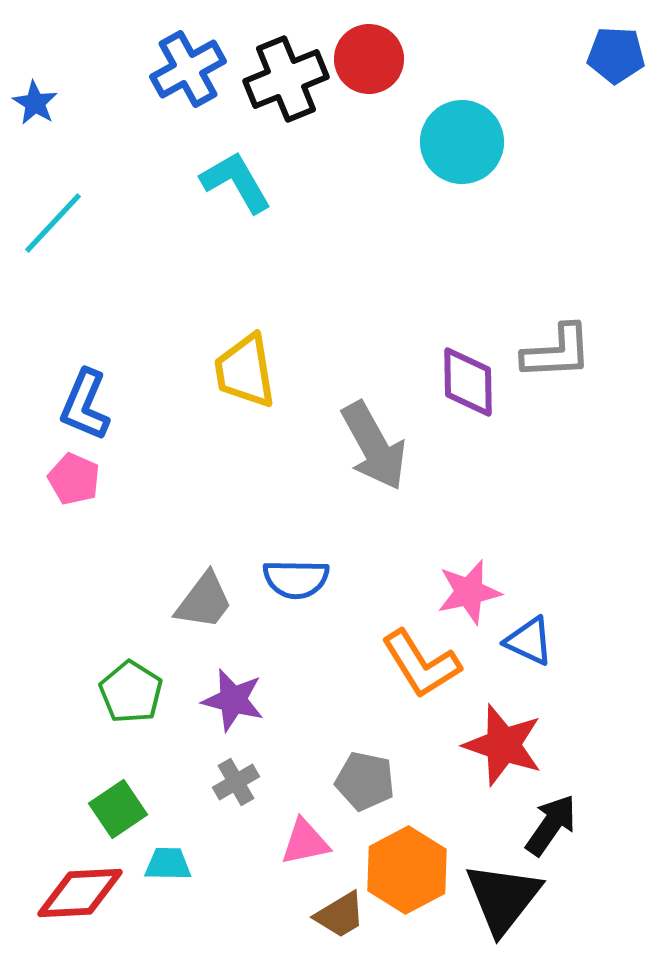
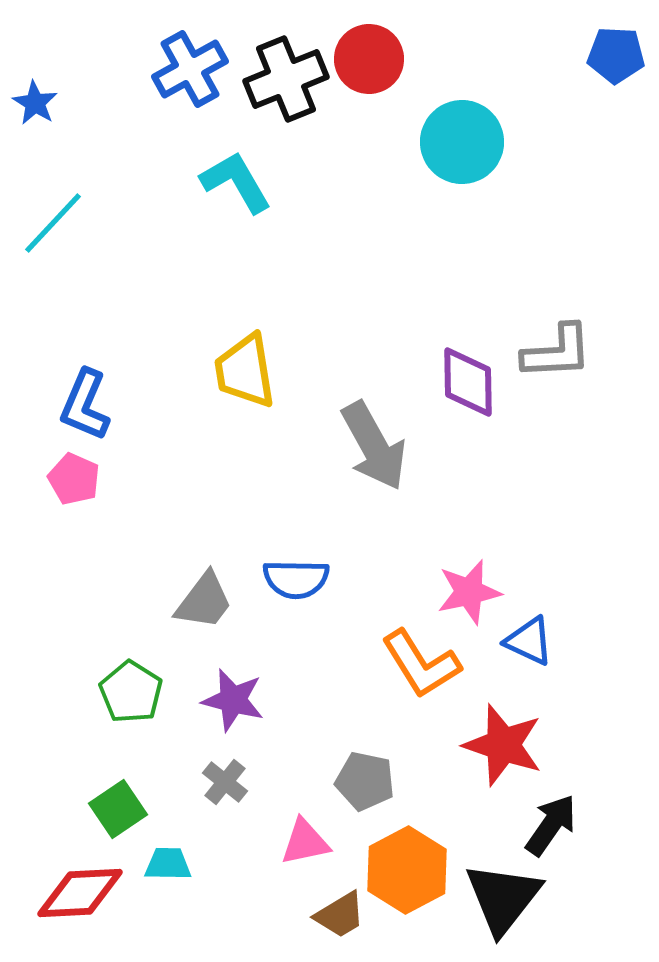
blue cross: moved 2 px right
gray cross: moved 11 px left; rotated 21 degrees counterclockwise
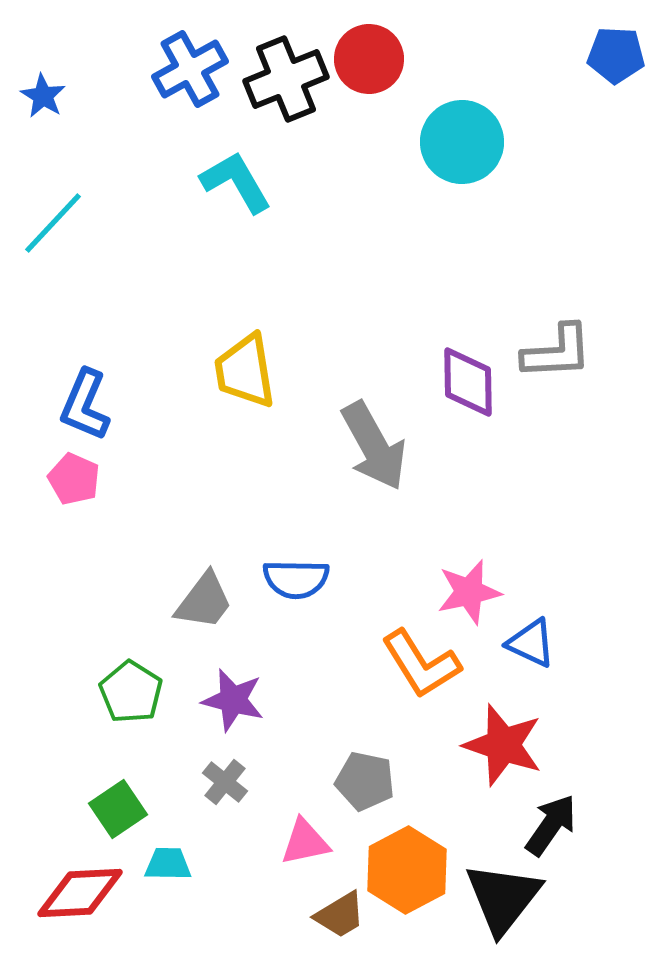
blue star: moved 8 px right, 7 px up
blue triangle: moved 2 px right, 2 px down
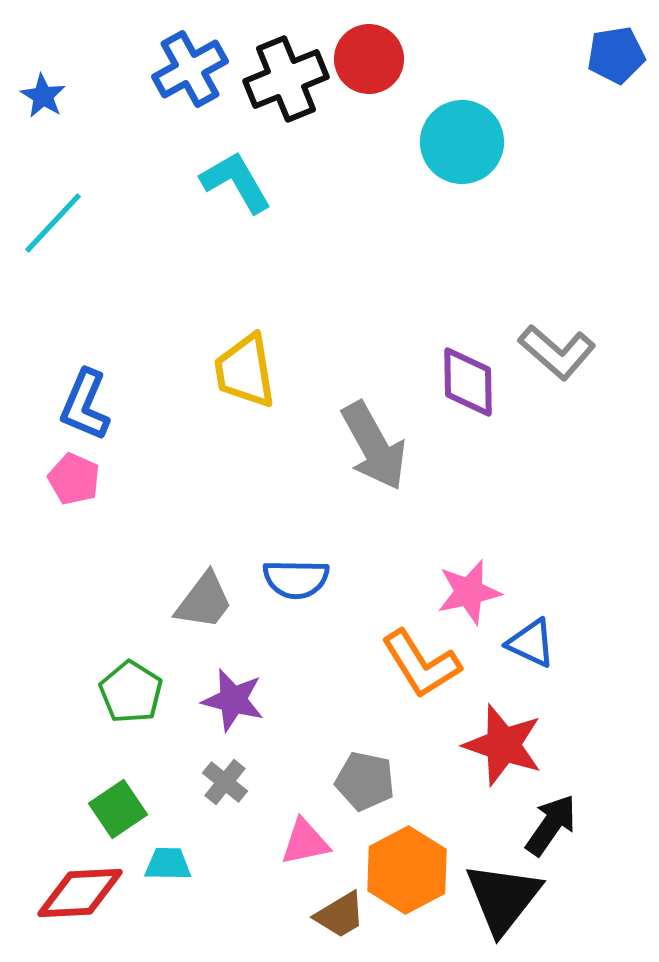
blue pentagon: rotated 12 degrees counterclockwise
gray L-shape: rotated 44 degrees clockwise
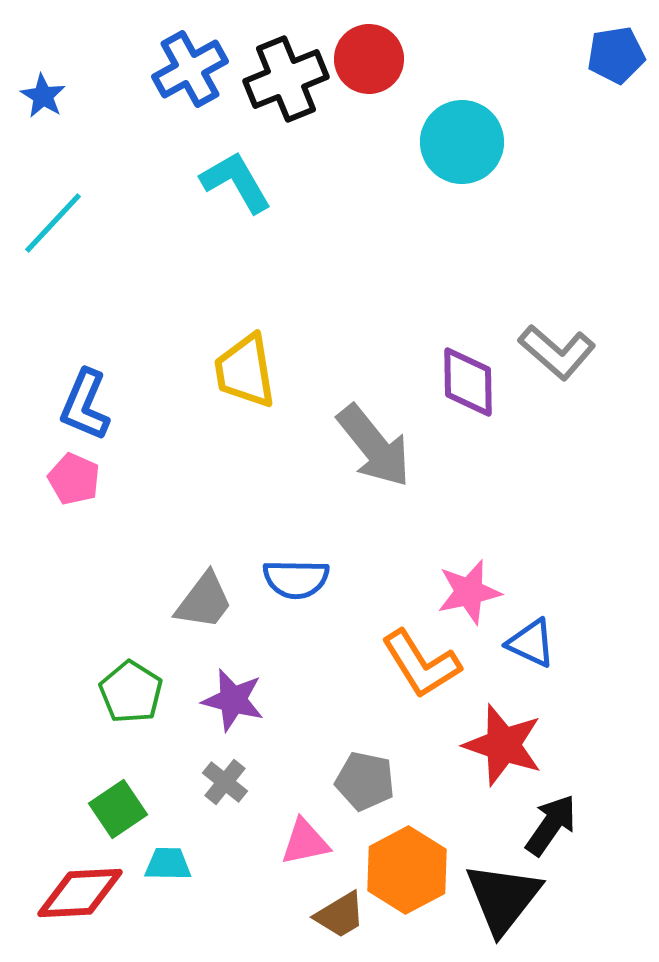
gray arrow: rotated 10 degrees counterclockwise
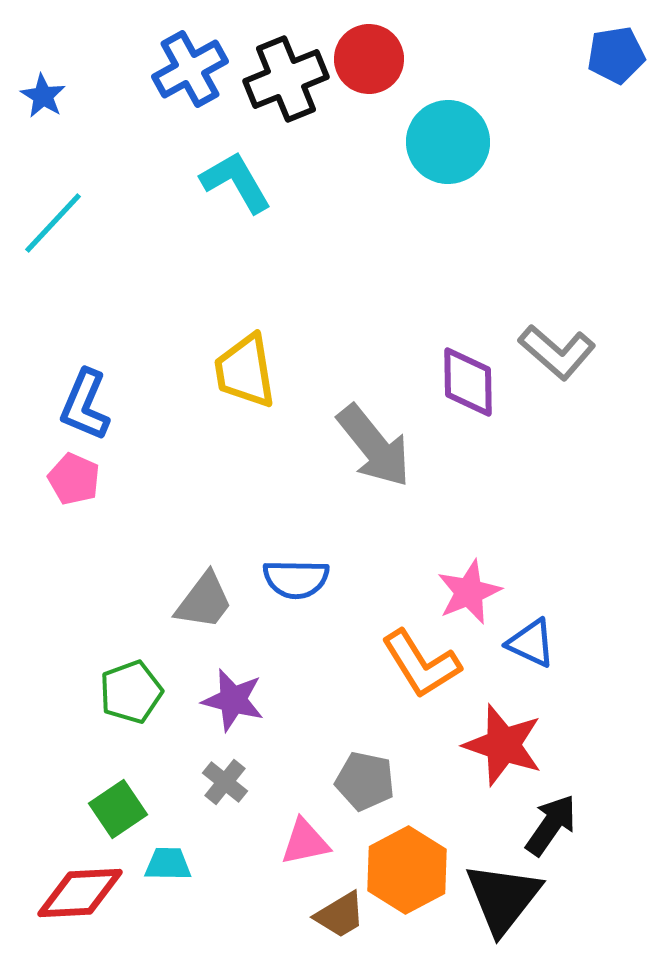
cyan circle: moved 14 px left
pink star: rotated 10 degrees counterclockwise
green pentagon: rotated 20 degrees clockwise
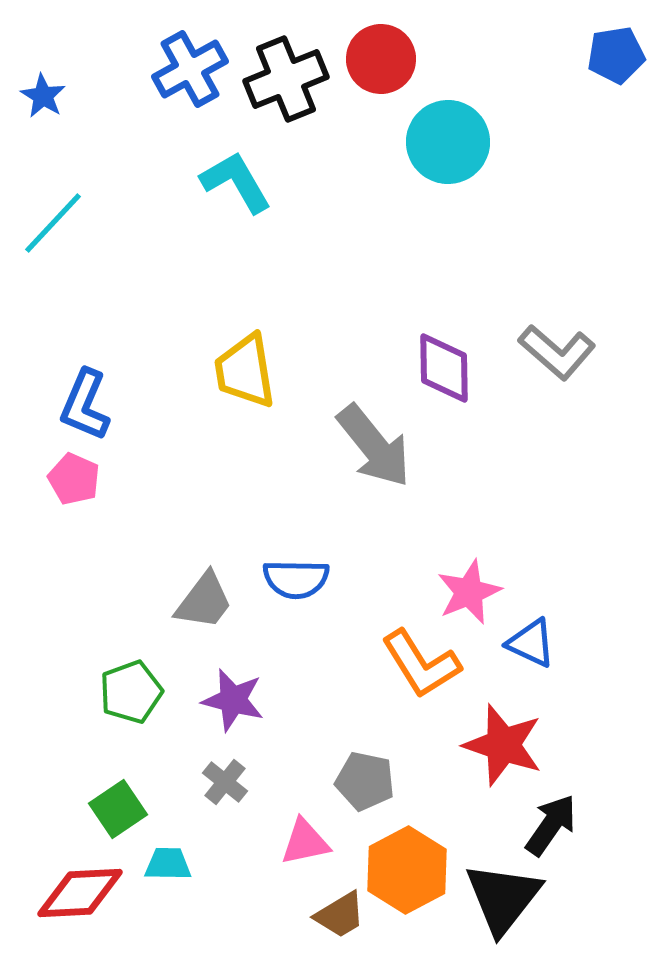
red circle: moved 12 px right
purple diamond: moved 24 px left, 14 px up
